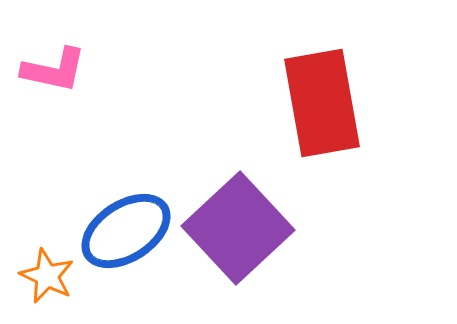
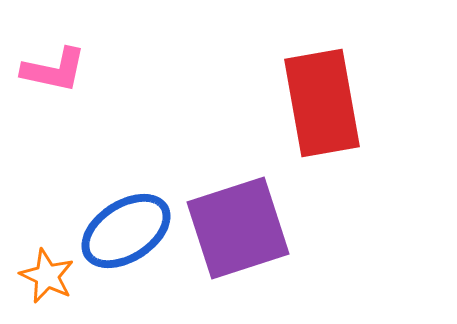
purple square: rotated 25 degrees clockwise
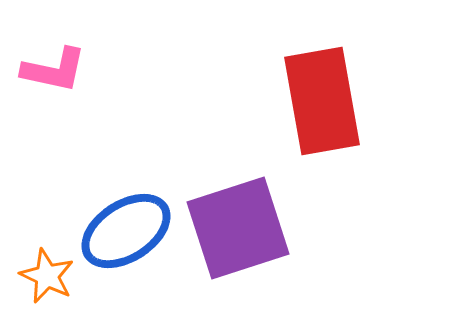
red rectangle: moved 2 px up
